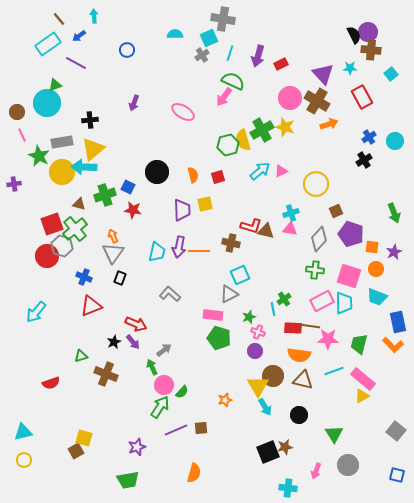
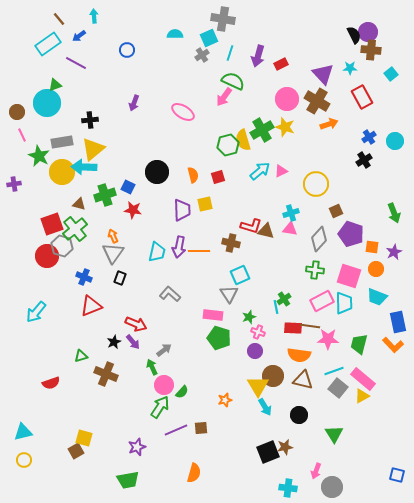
pink circle at (290, 98): moved 3 px left, 1 px down
gray triangle at (229, 294): rotated 36 degrees counterclockwise
cyan line at (273, 309): moved 3 px right, 2 px up
gray square at (396, 431): moved 58 px left, 43 px up
gray circle at (348, 465): moved 16 px left, 22 px down
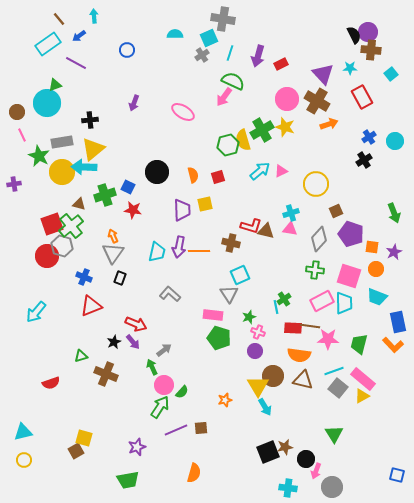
green cross at (75, 229): moved 4 px left, 3 px up
black circle at (299, 415): moved 7 px right, 44 px down
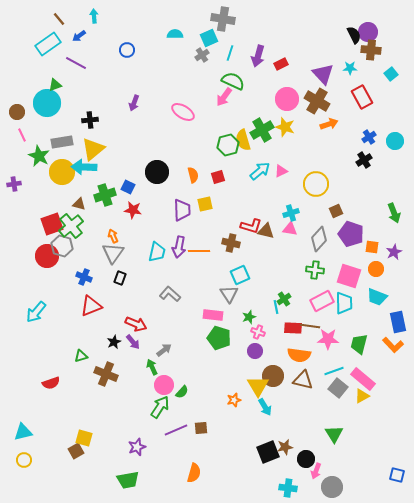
orange star at (225, 400): moved 9 px right
